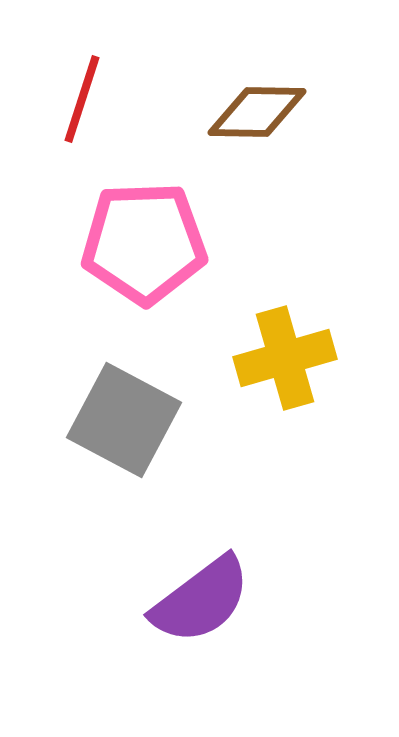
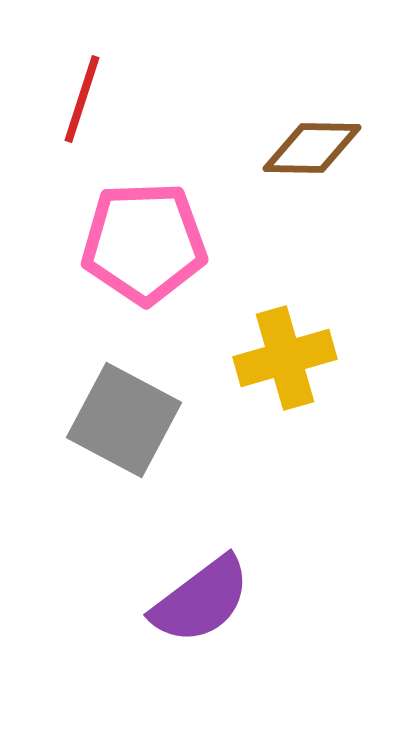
brown diamond: moved 55 px right, 36 px down
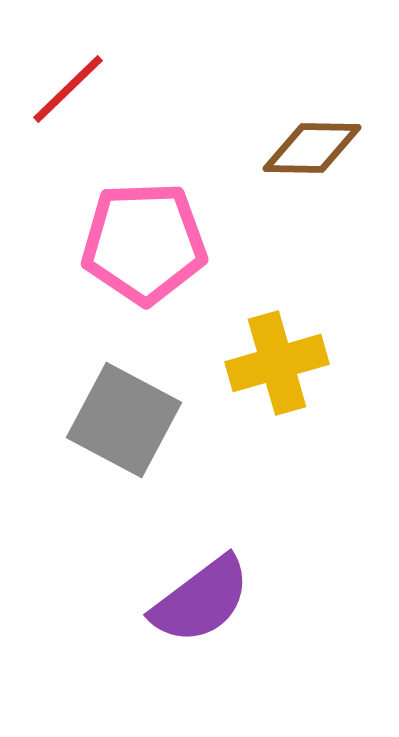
red line: moved 14 px left, 10 px up; rotated 28 degrees clockwise
yellow cross: moved 8 px left, 5 px down
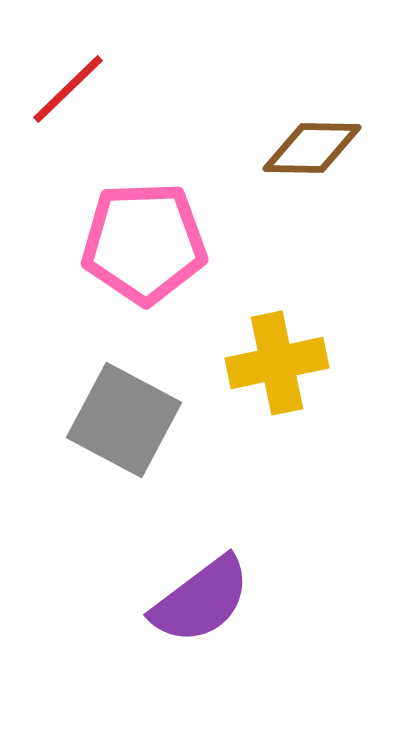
yellow cross: rotated 4 degrees clockwise
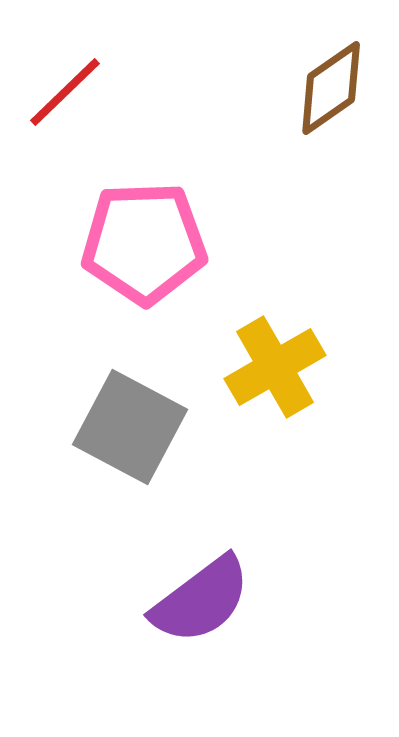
red line: moved 3 px left, 3 px down
brown diamond: moved 19 px right, 60 px up; rotated 36 degrees counterclockwise
yellow cross: moved 2 px left, 4 px down; rotated 18 degrees counterclockwise
gray square: moved 6 px right, 7 px down
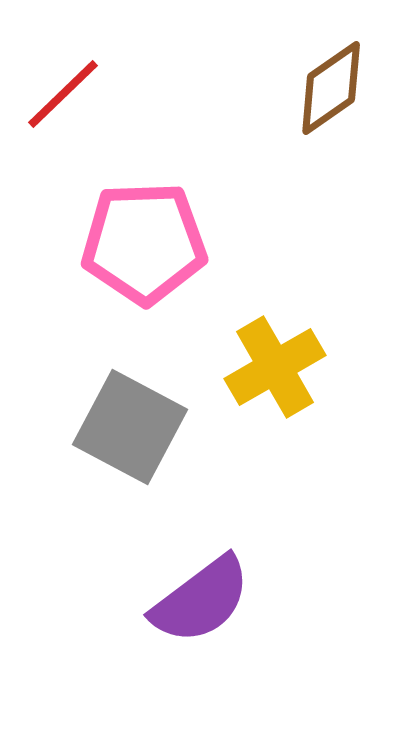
red line: moved 2 px left, 2 px down
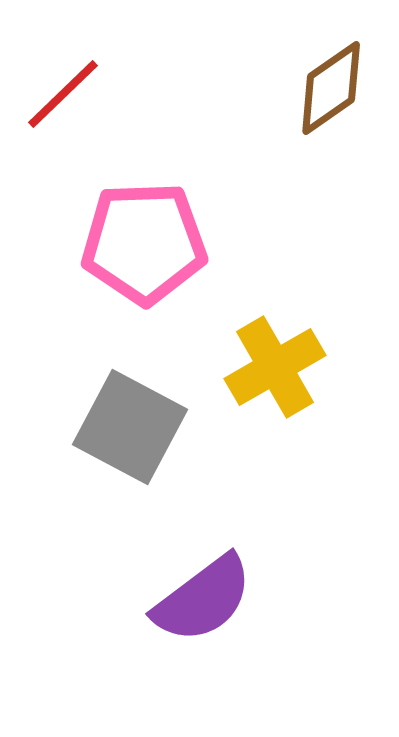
purple semicircle: moved 2 px right, 1 px up
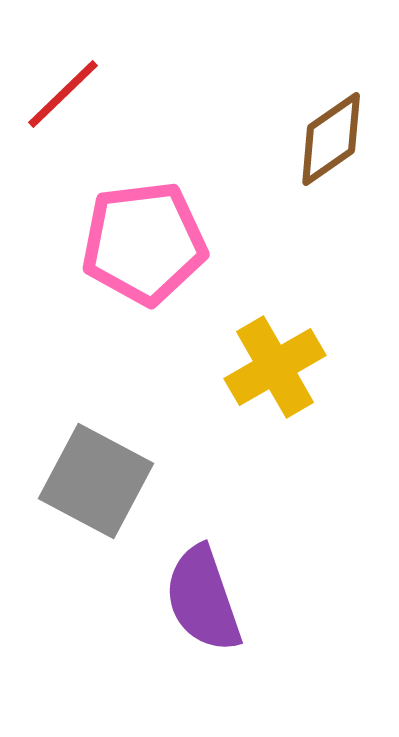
brown diamond: moved 51 px down
pink pentagon: rotated 5 degrees counterclockwise
gray square: moved 34 px left, 54 px down
purple semicircle: rotated 108 degrees clockwise
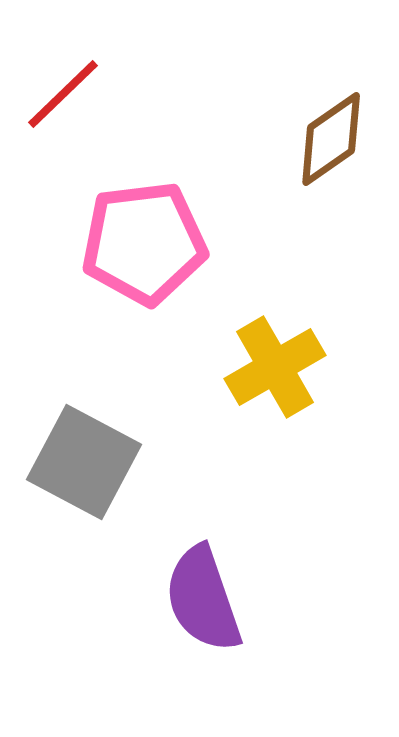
gray square: moved 12 px left, 19 px up
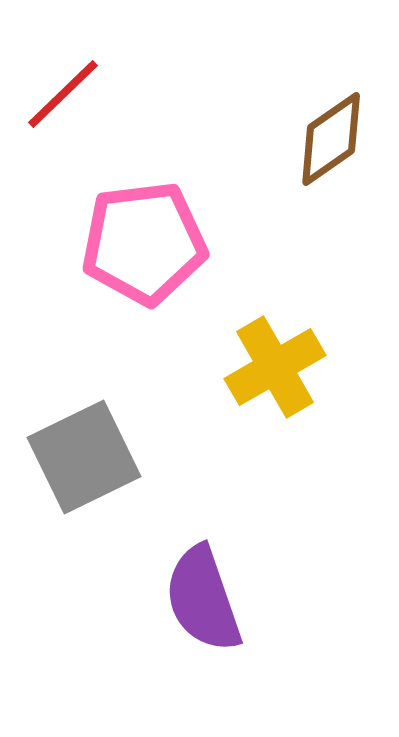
gray square: moved 5 px up; rotated 36 degrees clockwise
